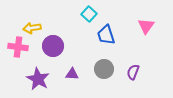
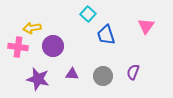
cyan square: moved 1 px left
gray circle: moved 1 px left, 7 px down
purple star: rotated 15 degrees counterclockwise
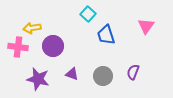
purple triangle: rotated 16 degrees clockwise
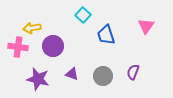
cyan square: moved 5 px left, 1 px down
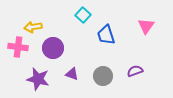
yellow arrow: moved 1 px right, 1 px up
purple circle: moved 2 px down
purple semicircle: moved 2 px right, 1 px up; rotated 49 degrees clockwise
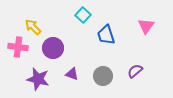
yellow arrow: rotated 54 degrees clockwise
purple semicircle: rotated 21 degrees counterclockwise
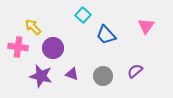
blue trapezoid: rotated 25 degrees counterclockwise
purple star: moved 3 px right, 3 px up
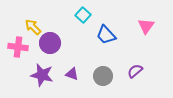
purple circle: moved 3 px left, 5 px up
purple star: moved 1 px right, 1 px up
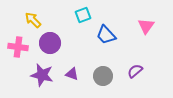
cyan square: rotated 28 degrees clockwise
yellow arrow: moved 7 px up
